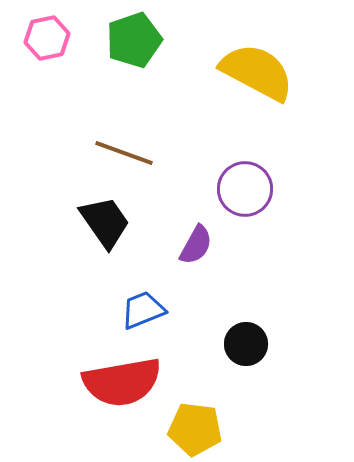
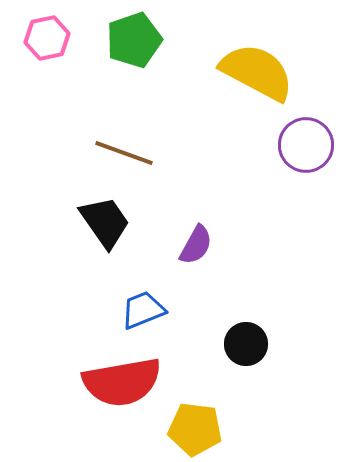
purple circle: moved 61 px right, 44 px up
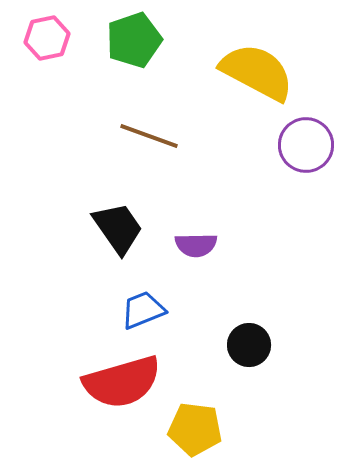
brown line: moved 25 px right, 17 px up
black trapezoid: moved 13 px right, 6 px down
purple semicircle: rotated 60 degrees clockwise
black circle: moved 3 px right, 1 px down
red semicircle: rotated 6 degrees counterclockwise
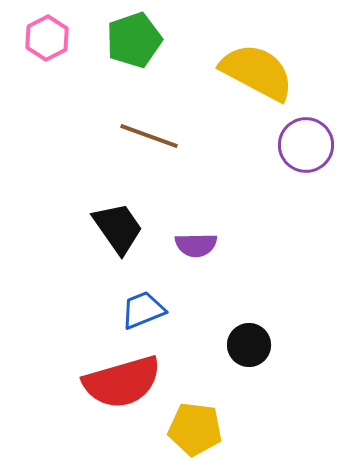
pink hexagon: rotated 15 degrees counterclockwise
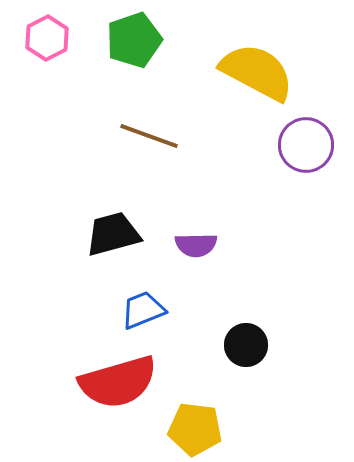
black trapezoid: moved 5 px left, 6 px down; rotated 70 degrees counterclockwise
black circle: moved 3 px left
red semicircle: moved 4 px left
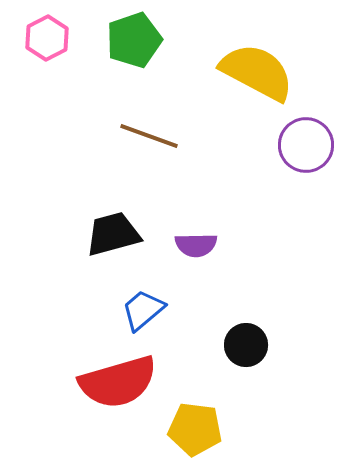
blue trapezoid: rotated 18 degrees counterclockwise
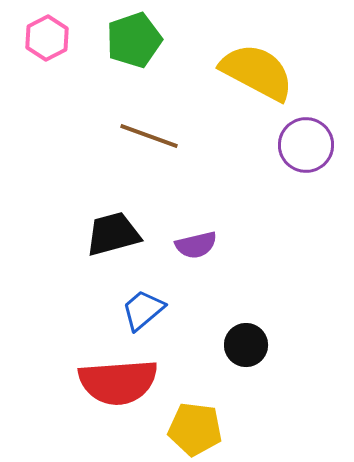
purple semicircle: rotated 12 degrees counterclockwise
red semicircle: rotated 12 degrees clockwise
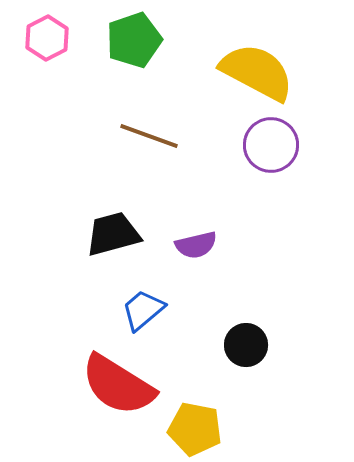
purple circle: moved 35 px left
red semicircle: moved 3 px down; rotated 36 degrees clockwise
yellow pentagon: rotated 4 degrees clockwise
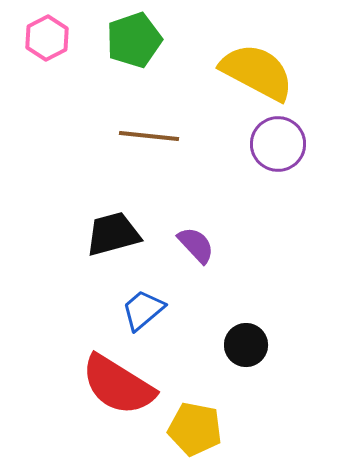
brown line: rotated 14 degrees counterclockwise
purple circle: moved 7 px right, 1 px up
purple semicircle: rotated 120 degrees counterclockwise
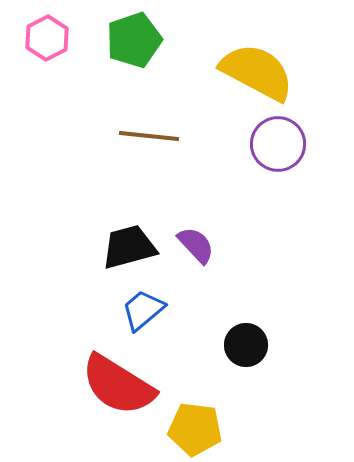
black trapezoid: moved 16 px right, 13 px down
yellow pentagon: rotated 4 degrees counterclockwise
